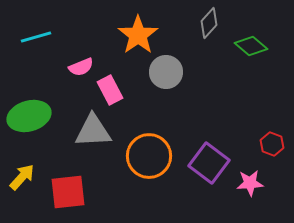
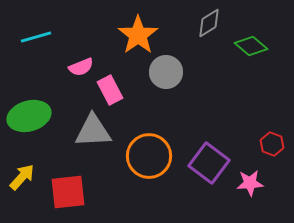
gray diamond: rotated 16 degrees clockwise
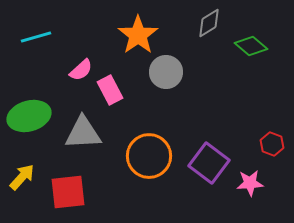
pink semicircle: moved 3 px down; rotated 20 degrees counterclockwise
gray triangle: moved 10 px left, 2 px down
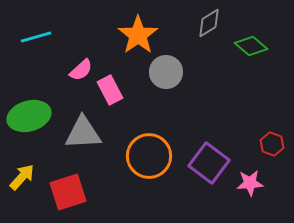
red square: rotated 12 degrees counterclockwise
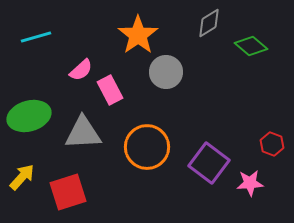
orange circle: moved 2 px left, 9 px up
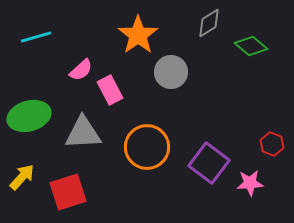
gray circle: moved 5 px right
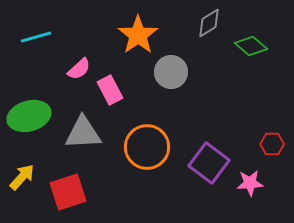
pink semicircle: moved 2 px left, 1 px up
red hexagon: rotated 20 degrees counterclockwise
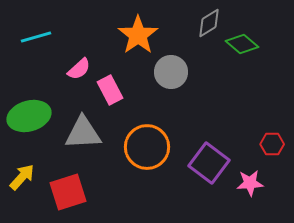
green diamond: moved 9 px left, 2 px up
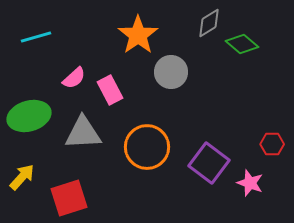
pink semicircle: moved 5 px left, 9 px down
pink star: rotated 24 degrees clockwise
red square: moved 1 px right, 6 px down
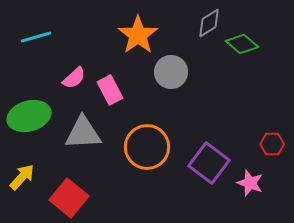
red square: rotated 33 degrees counterclockwise
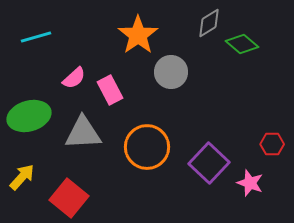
purple square: rotated 6 degrees clockwise
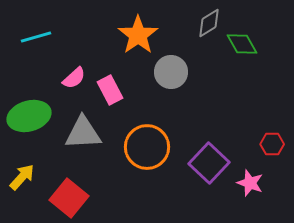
green diamond: rotated 20 degrees clockwise
